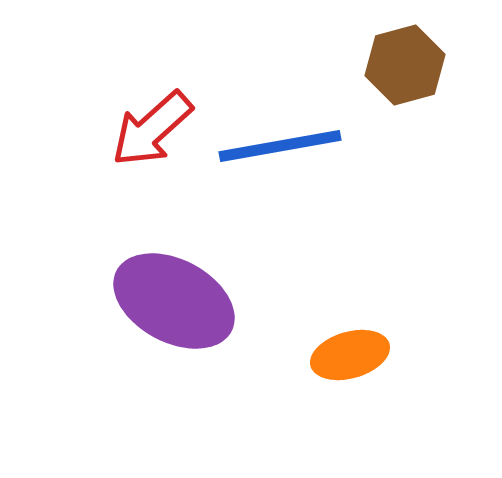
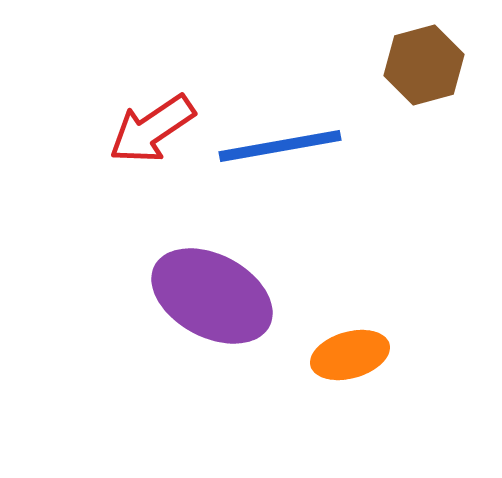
brown hexagon: moved 19 px right
red arrow: rotated 8 degrees clockwise
purple ellipse: moved 38 px right, 5 px up
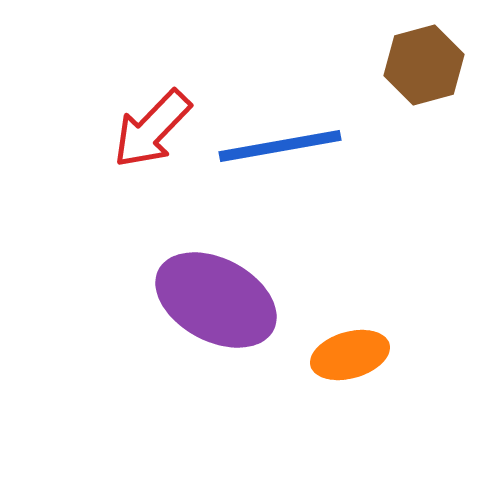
red arrow: rotated 12 degrees counterclockwise
purple ellipse: moved 4 px right, 4 px down
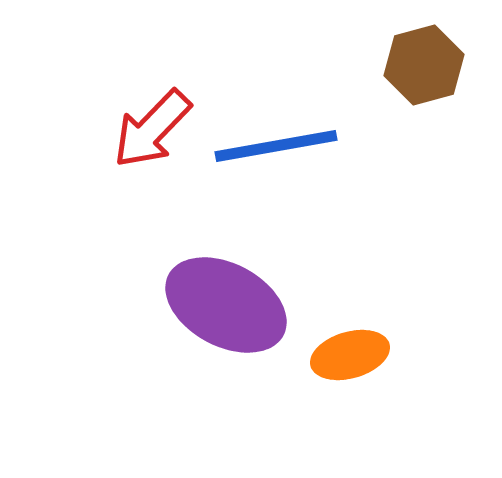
blue line: moved 4 px left
purple ellipse: moved 10 px right, 5 px down
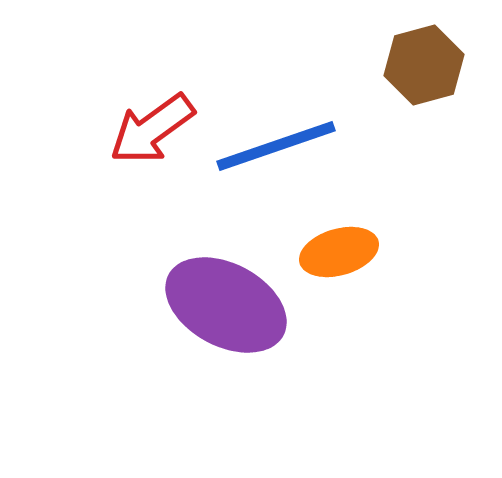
red arrow: rotated 10 degrees clockwise
blue line: rotated 9 degrees counterclockwise
orange ellipse: moved 11 px left, 103 px up
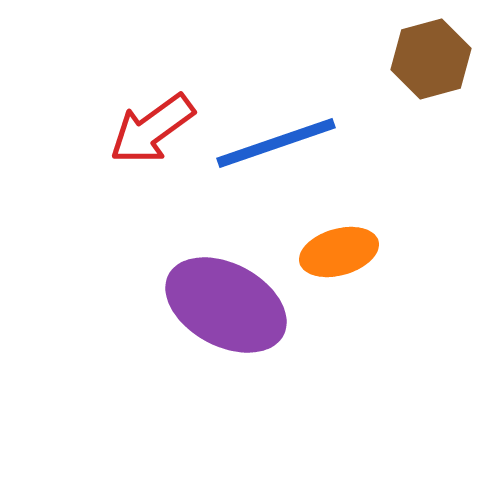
brown hexagon: moved 7 px right, 6 px up
blue line: moved 3 px up
